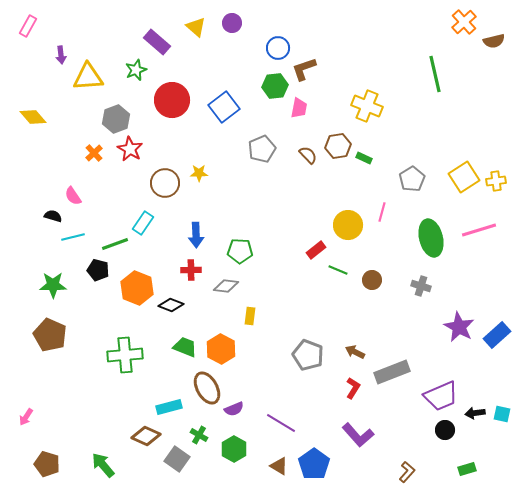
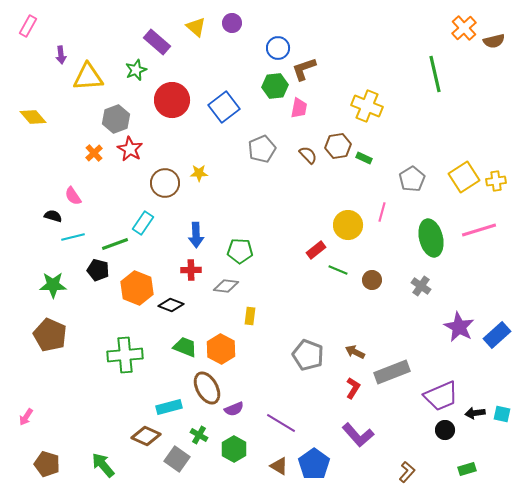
orange cross at (464, 22): moved 6 px down
gray cross at (421, 286): rotated 18 degrees clockwise
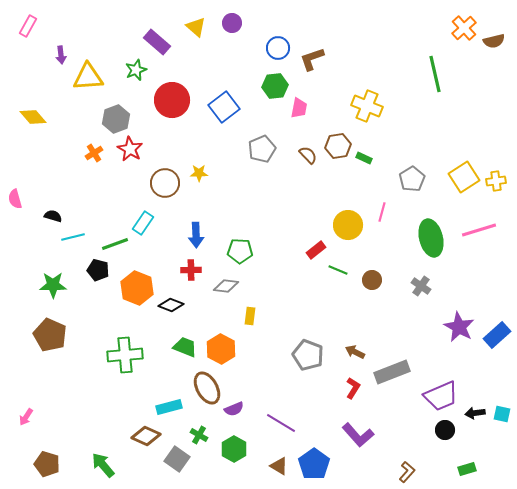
brown L-shape at (304, 69): moved 8 px right, 10 px up
orange cross at (94, 153): rotated 12 degrees clockwise
pink semicircle at (73, 196): moved 58 px left, 3 px down; rotated 18 degrees clockwise
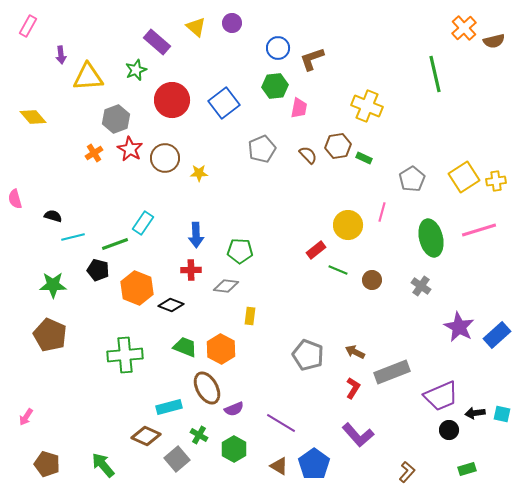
blue square at (224, 107): moved 4 px up
brown circle at (165, 183): moved 25 px up
black circle at (445, 430): moved 4 px right
gray square at (177, 459): rotated 15 degrees clockwise
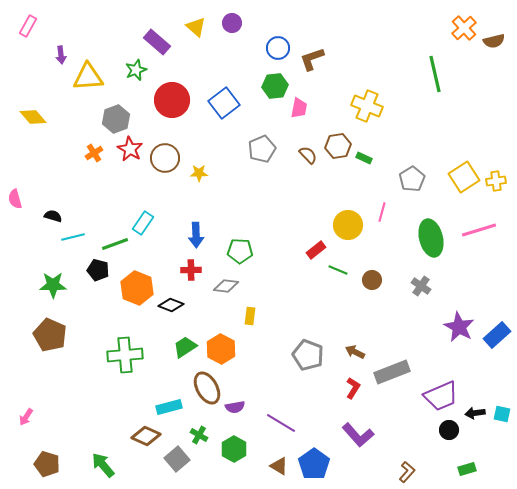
green trapezoid at (185, 347): rotated 55 degrees counterclockwise
purple semicircle at (234, 409): moved 1 px right, 2 px up; rotated 12 degrees clockwise
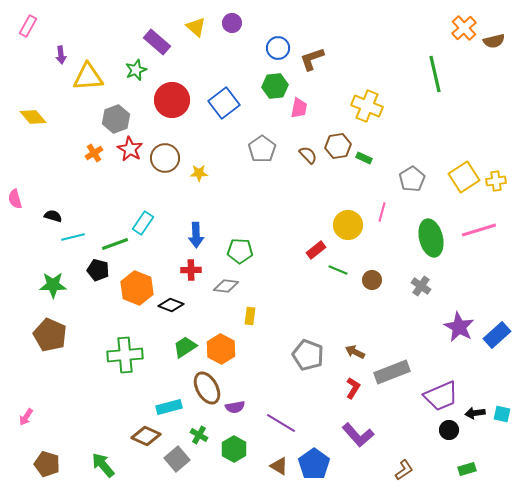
gray pentagon at (262, 149): rotated 12 degrees counterclockwise
brown L-shape at (407, 472): moved 3 px left, 2 px up; rotated 15 degrees clockwise
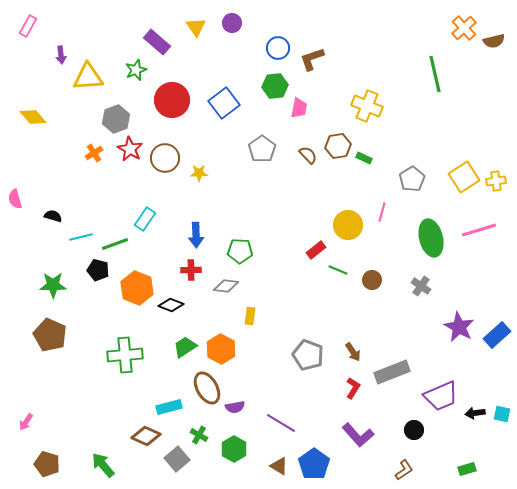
yellow triangle at (196, 27): rotated 15 degrees clockwise
cyan rectangle at (143, 223): moved 2 px right, 4 px up
cyan line at (73, 237): moved 8 px right
brown arrow at (355, 352): moved 2 px left; rotated 150 degrees counterclockwise
pink arrow at (26, 417): moved 5 px down
black circle at (449, 430): moved 35 px left
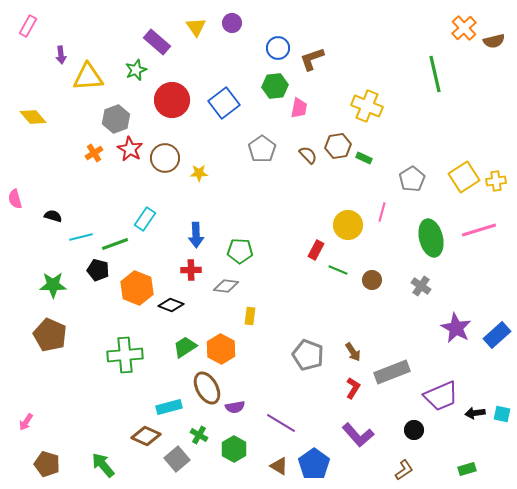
red rectangle at (316, 250): rotated 24 degrees counterclockwise
purple star at (459, 327): moved 3 px left, 1 px down
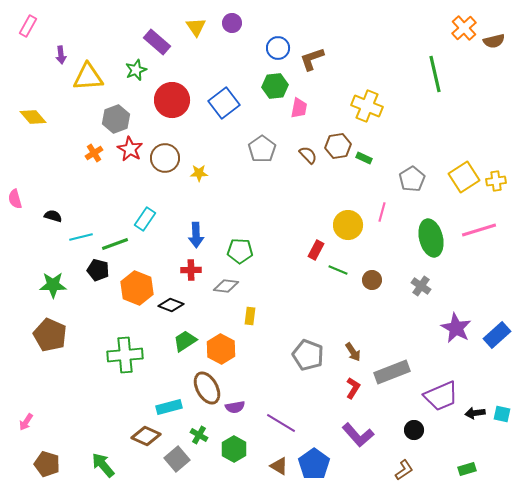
green trapezoid at (185, 347): moved 6 px up
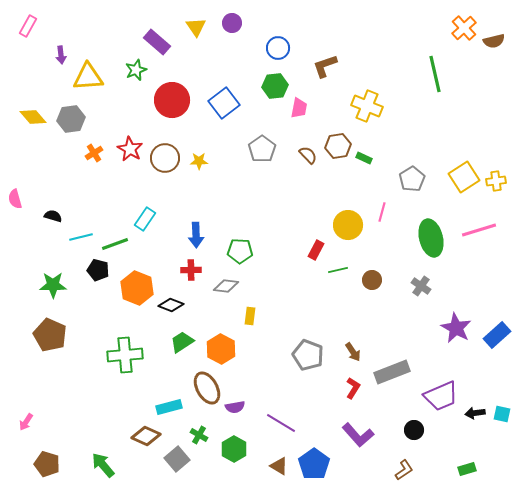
brown L-shape at (312, 59): moved 13 px right, 7 px down
gray hexagon at (116, 119): moved 45 px left; rotated 12 degrees clockwise
yellow star at (199, 173): moved 12 px up
green line at (338, 270): rotated 36 degrees counterclockwise
green trapezoid at (185, 341): moved 3 px left, 1 px down
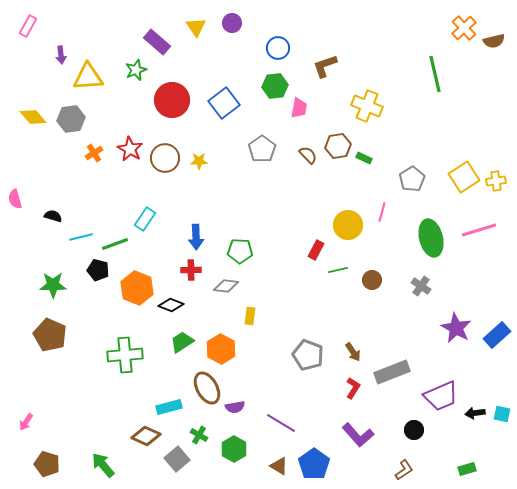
blue arrow at (196, 235): moved 2 px down
